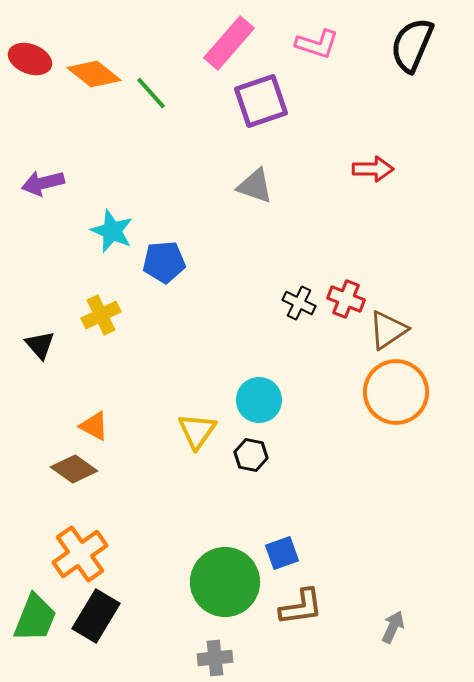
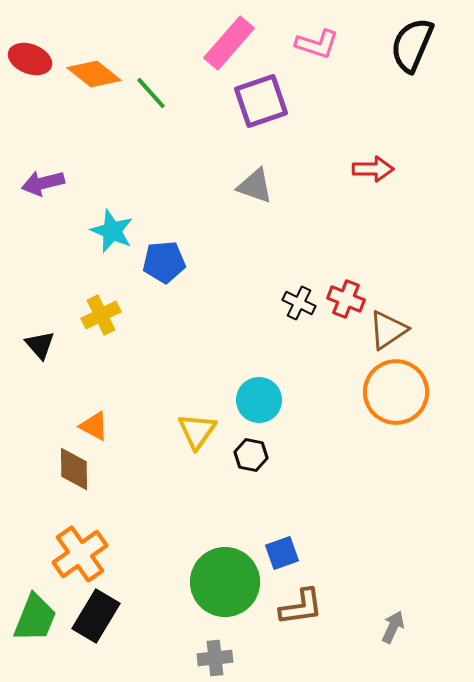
brown diamond: rotated 54 degrees clockwise
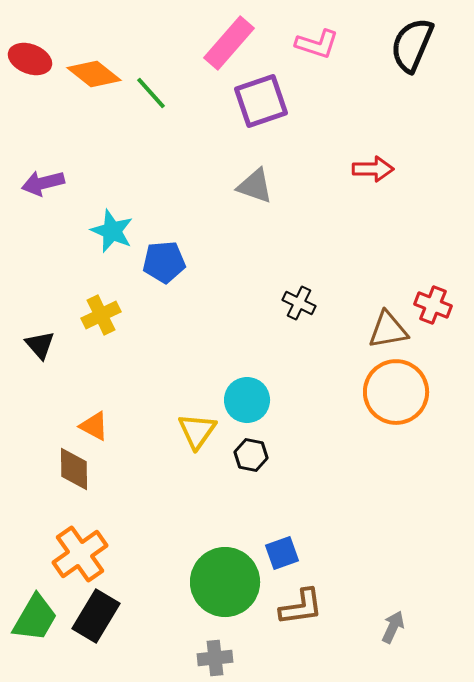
red cross: moved 87 px right, 6 px down
brown triangle: rotated 24 degrees clockwise
cyan circle: moved 12 px left
green trapezoid: rotated 8 degrees clockwise
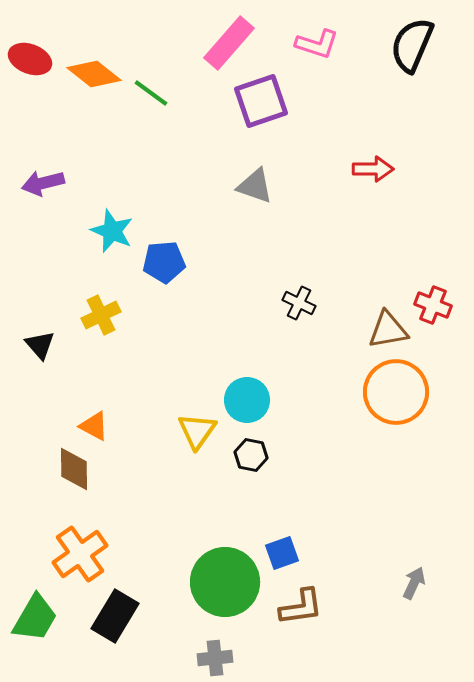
green line: rotated 12 degrees counterclockwise
black rectangle: moved 19 px right
gray arrow: moved 21 px right, 44 px up
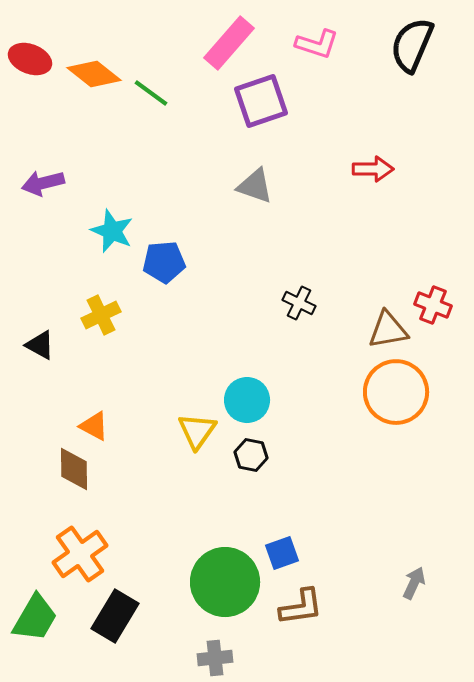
black triangle: rotated 20 degrees counterclockwise
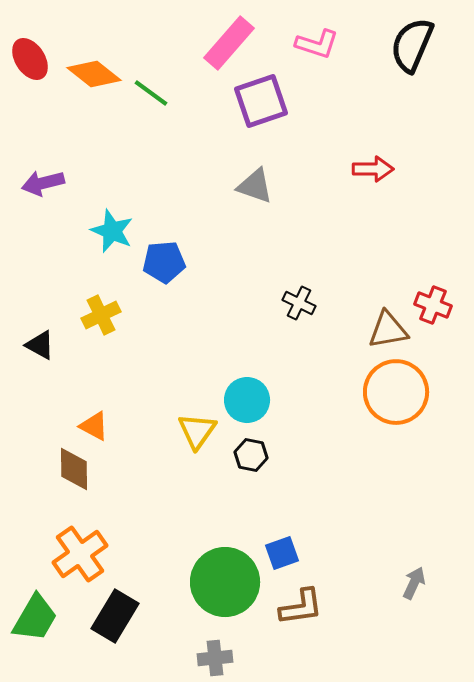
red ellipse: rotated 36 degrees clockwise
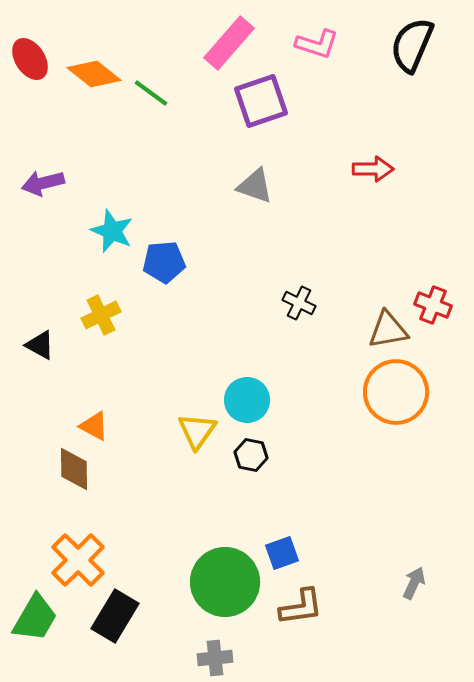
orange cross: moved 2 px left, 6 px down; rotated 10 degrees counterclockwise
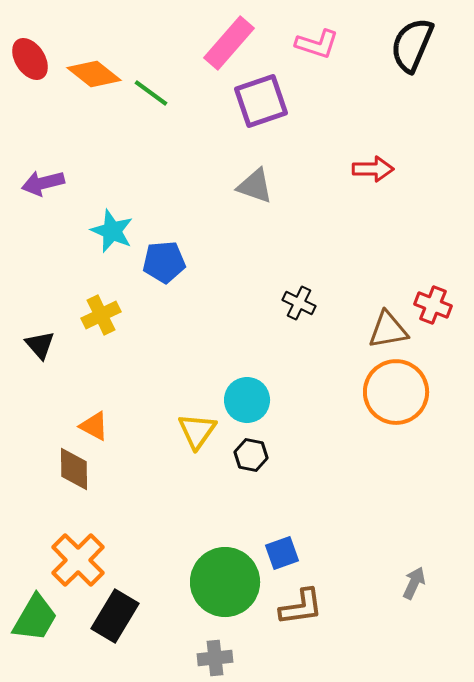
black triangle: rotated 20 degrees clockwise
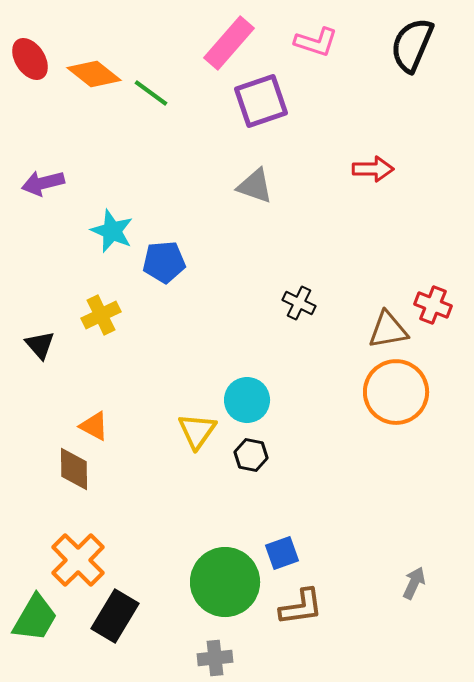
pink L-shape: moved 1 px left, 2 px up
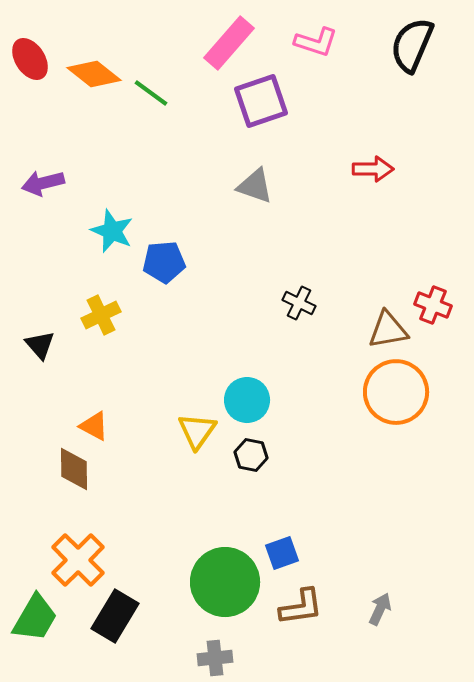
gray arrow: moved 34 px left, 26 px down
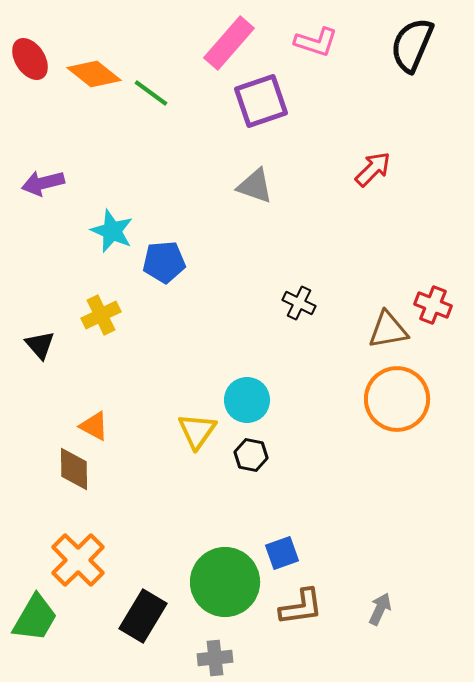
red arrow: rotated 45 degrees counterclockwise
orange circle: moved 1 px right, 7 px down
black rectangle: moved 28 px right
